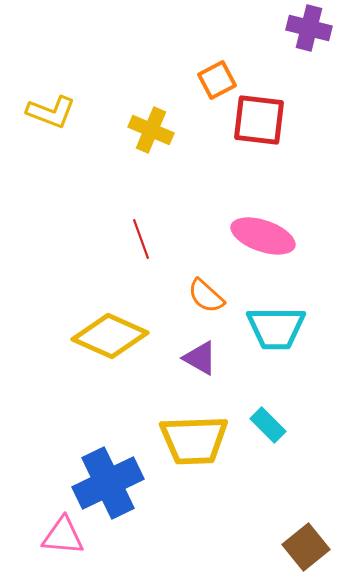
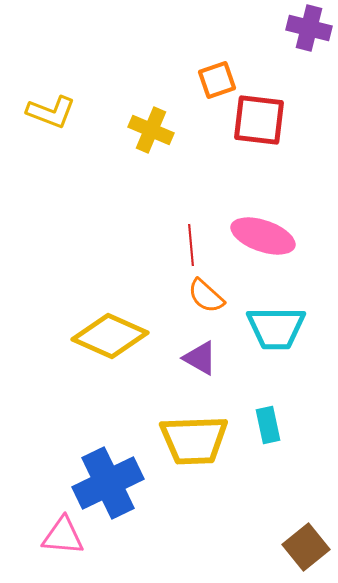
orange square: rotated 9 degrees clockwise
red line: moved 50 px right, 6 px down; rotated 15 degrees clockwise
cyan rectangle: rotated 33 degrees clockwise
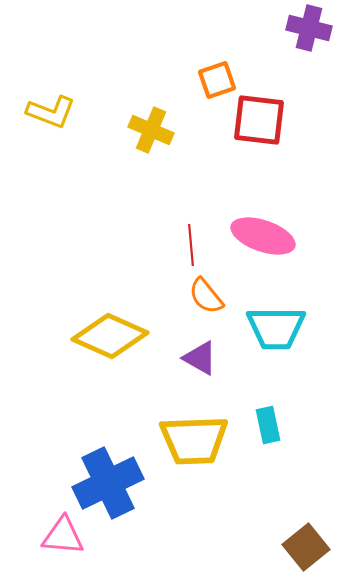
orange semicircle: rotated 9 degrees clockwise
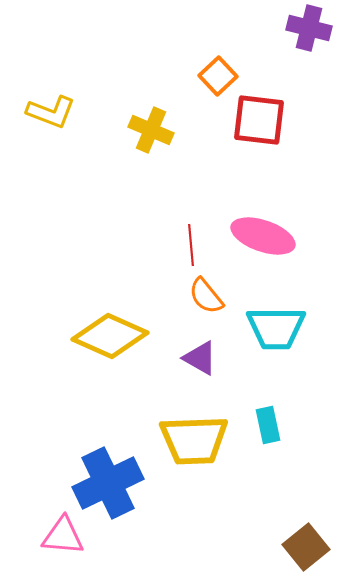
orange square: moved 1 px right, 4 px up; rotated 24 degrees counterclockwise
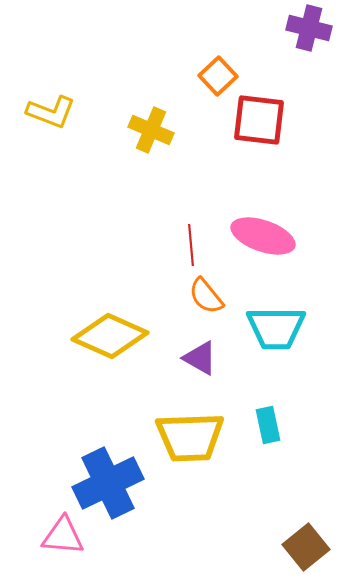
yellow trapezoid: moved 4 px left, 3 px up
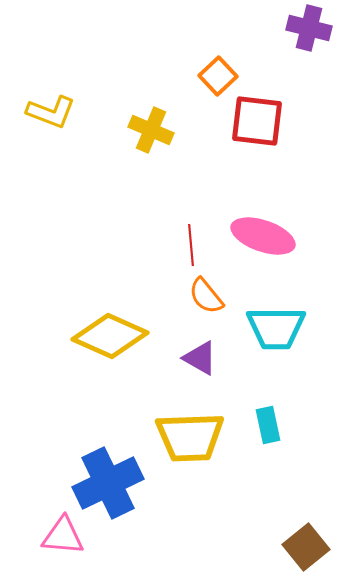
red square: moved 2 px left, 1 px down
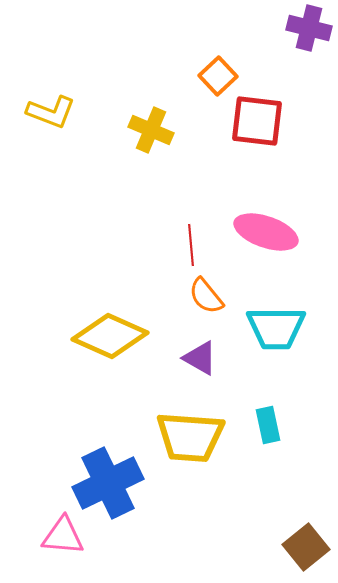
pink ellipse: moved 3 px right, 4 px up
yellow trapezoid: rotated 6 degrees clockwise
